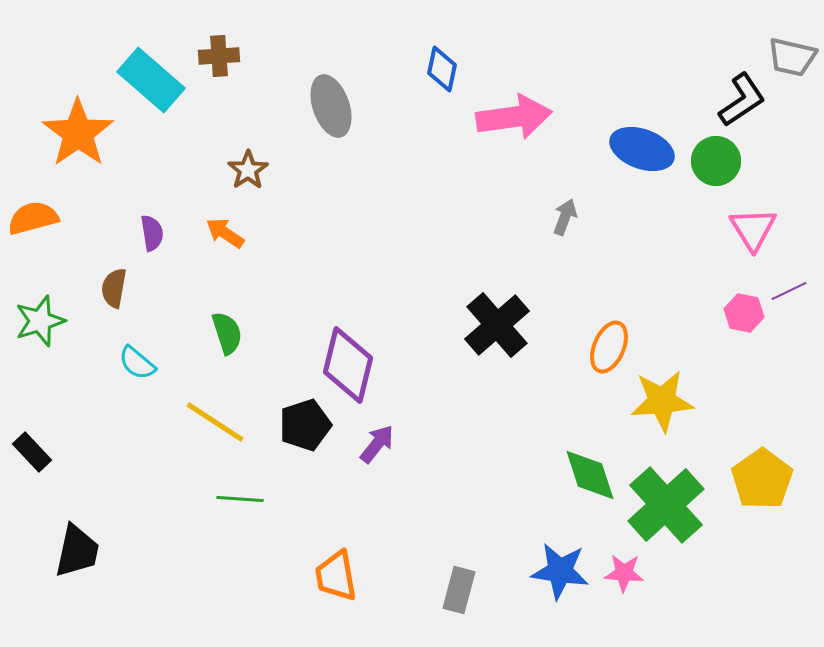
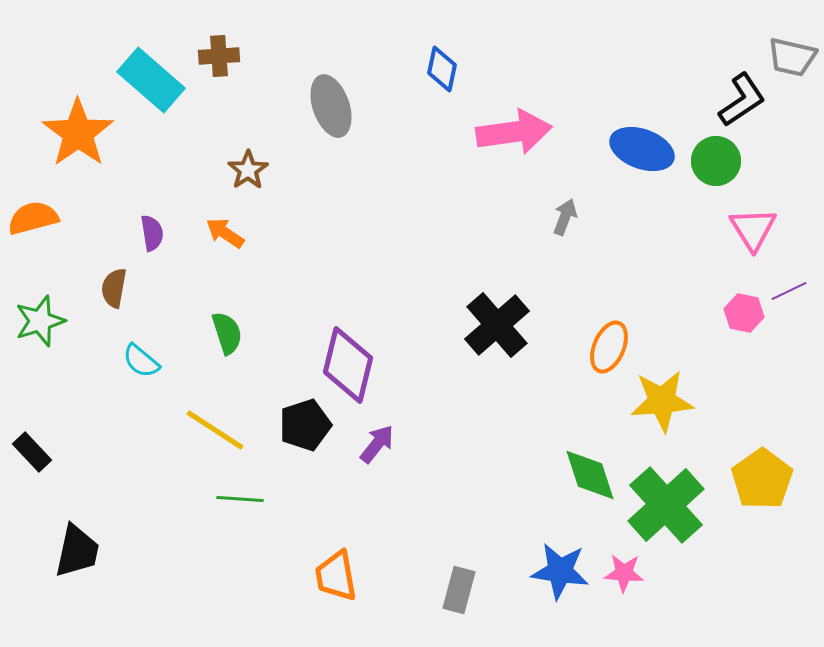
pink arrow: moved 15 px down
cyan semicircle: moved 4 px right, 2 px up
yellow line: moved 8 px down
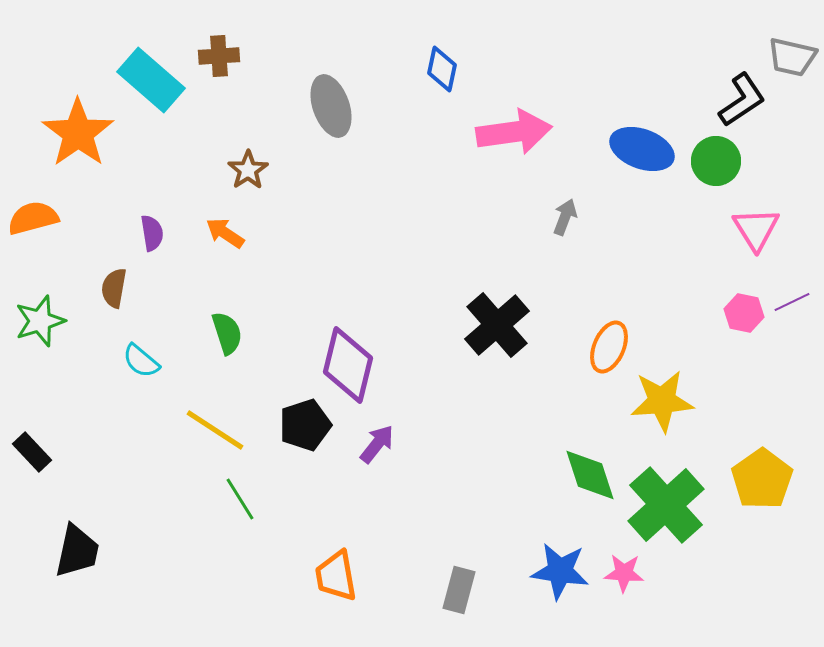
pink triangle: moved 3 px right
purple line: moved 3 px right, 11 px down
green line: rotated 54 degrees clockwise
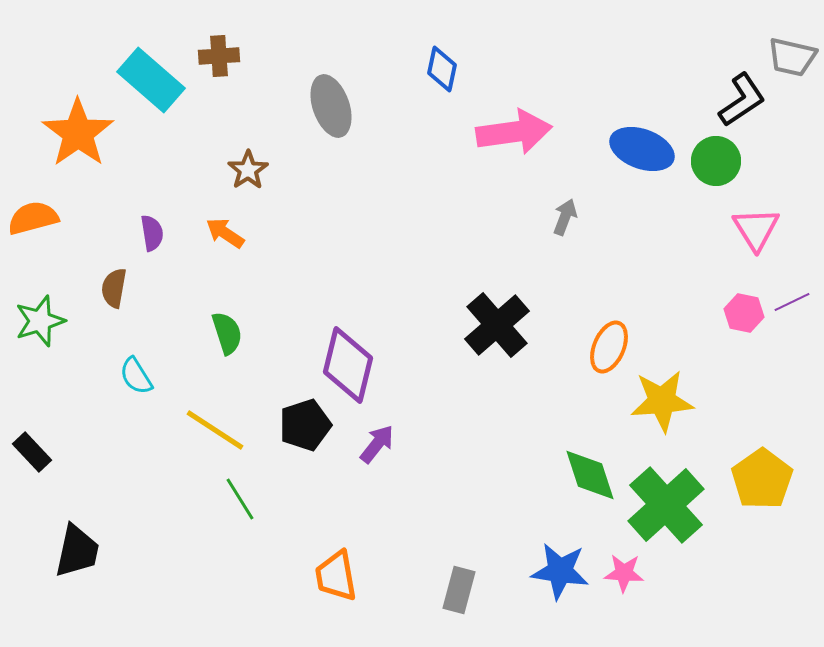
cyan semicircle: moved 5 px left, 15 px down; rotated 18 degrees clockwise
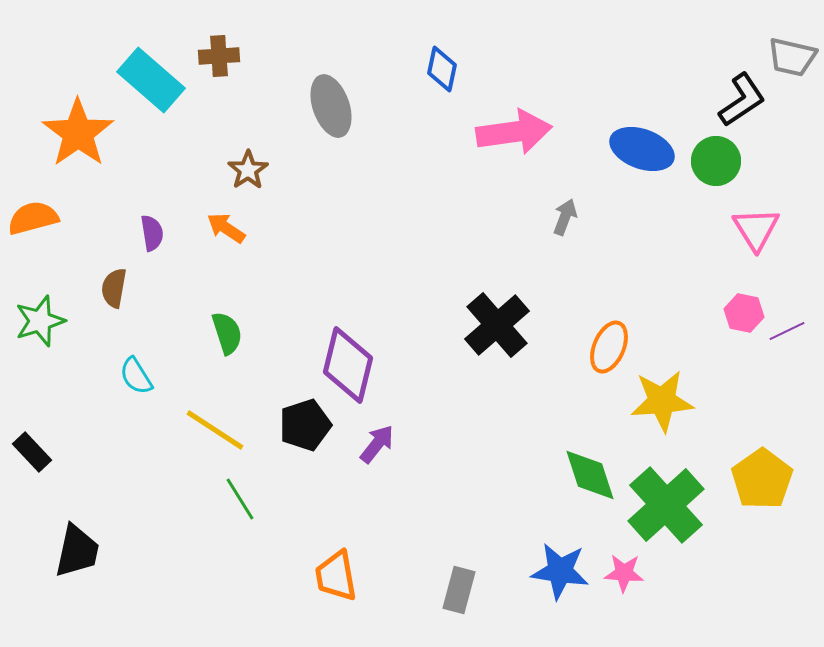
orange arrow: moved 1 px right, 5 px up
purple line: moved 5 px left, 29 px down
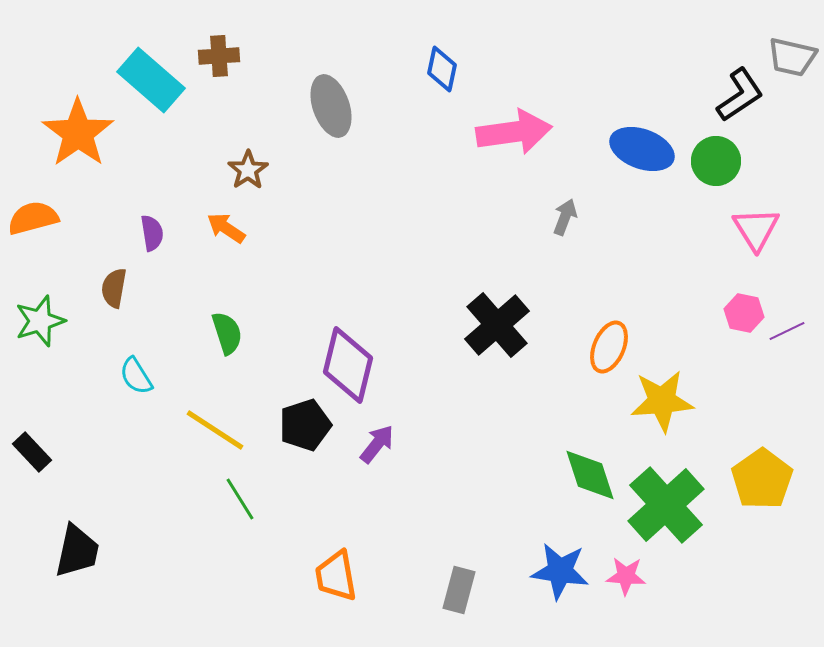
black L-shape: moved 2 px left, 5 px up
pink star: moved 2 px right, 3 px down
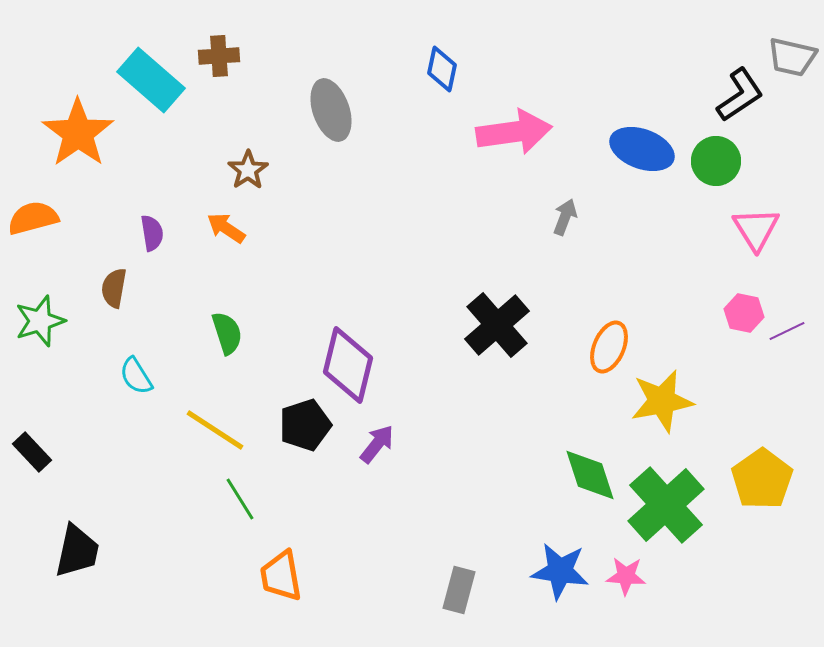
gray ellipse: moved 4 px down
yellow star: rotated 6 degrees counterclockwise
orange trapezoid: moved 55 px left
